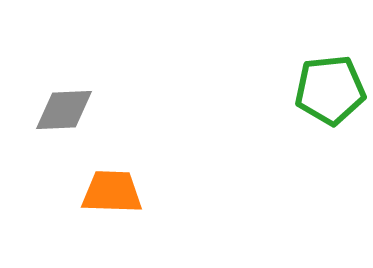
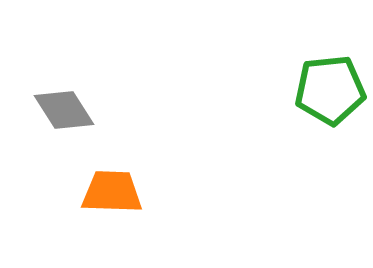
gray diamond: rotated 60 degrees clockwise
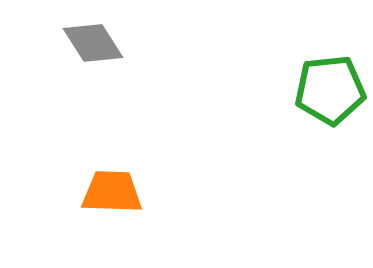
gray diamond: moved 29 px right, 67 px up
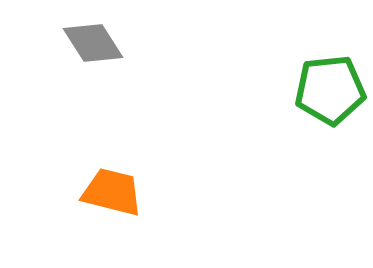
orange trapezoid: rotated 12 degrees clockwise
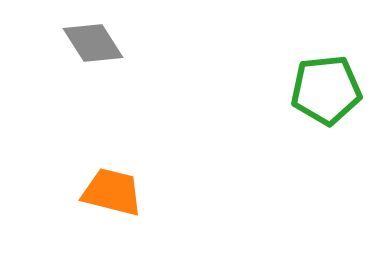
green pentagon: moved 4 px left
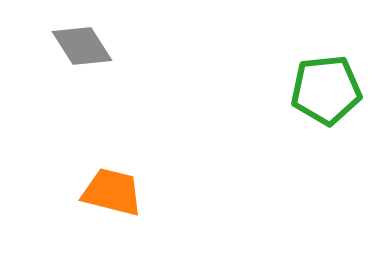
gray diamond: moved 11 px left, 3 px down
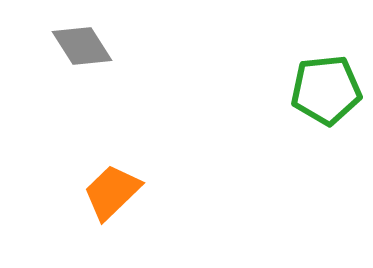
orange trapezoid: rotated 58 degrees counterclockwise
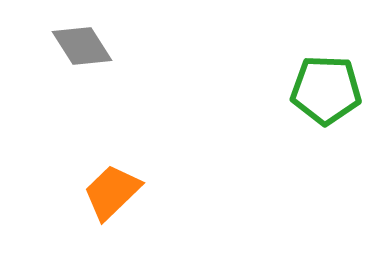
green pentagon: rotated 8 degrees clockwise
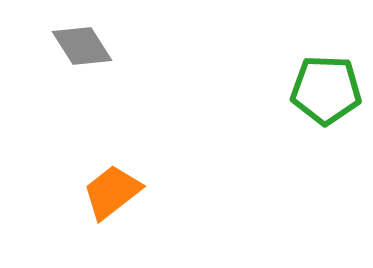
orange trapezoid: rotated 6 degrees clockwise
